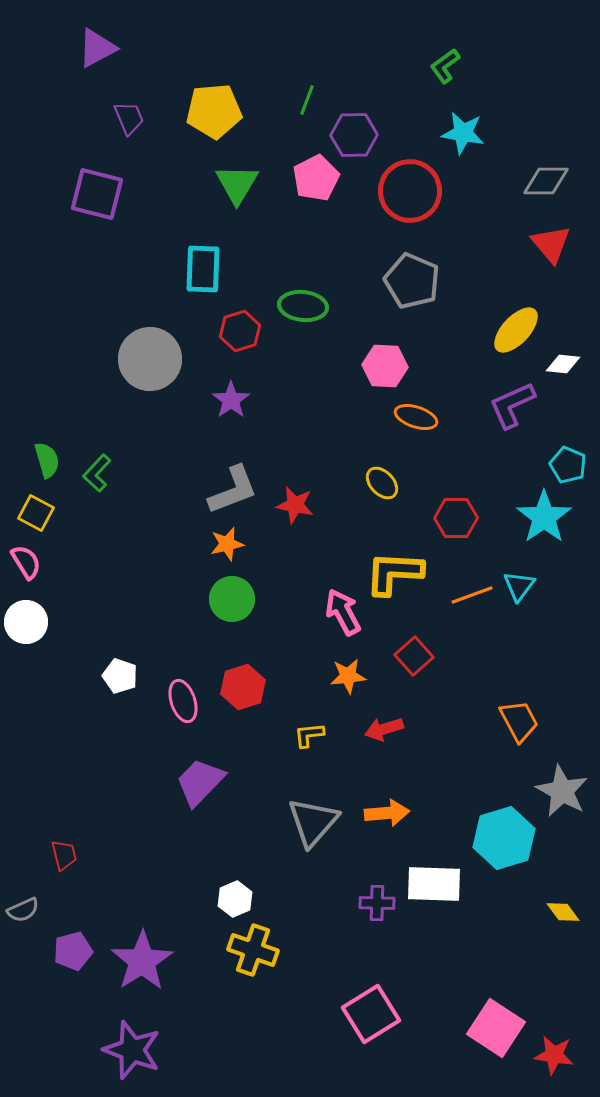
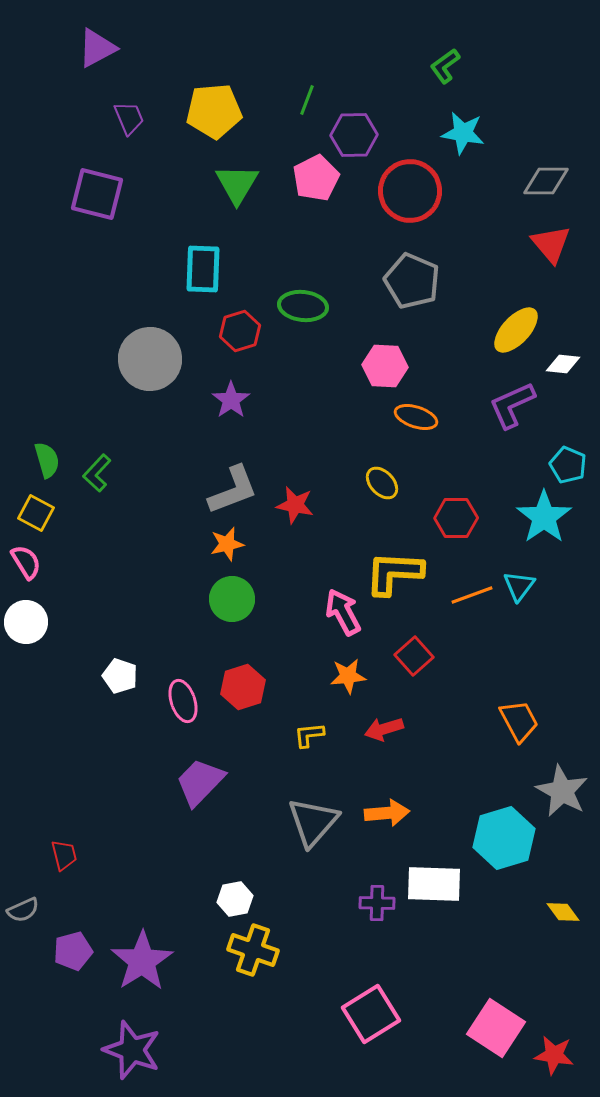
white hexagon at (235, 899): rotated 12 degrees clockwise
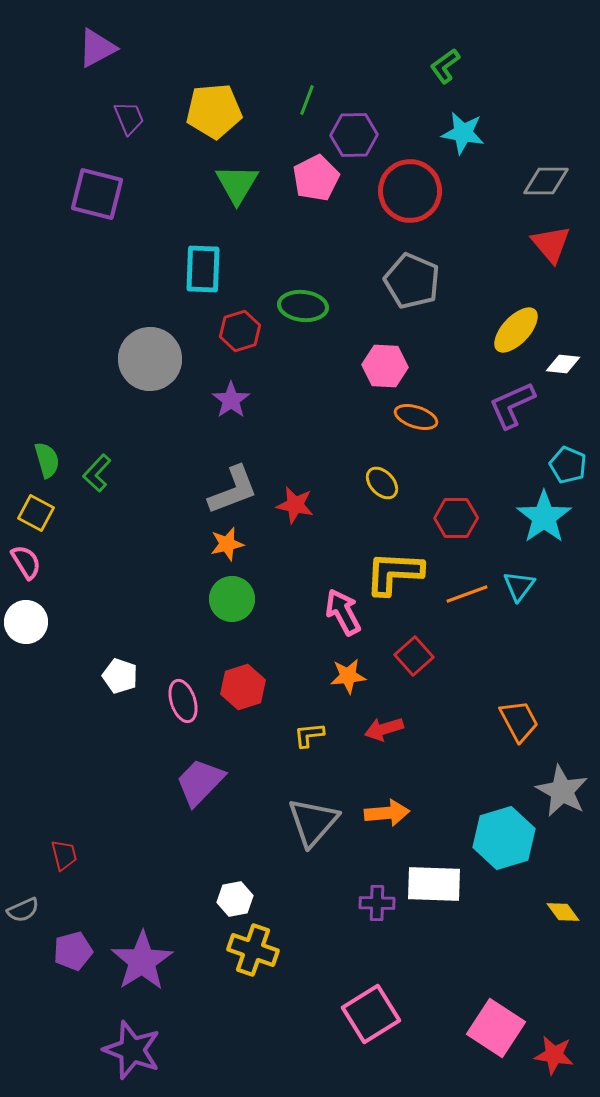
orange line at (472, 595): moved 5 px left, 1 px up
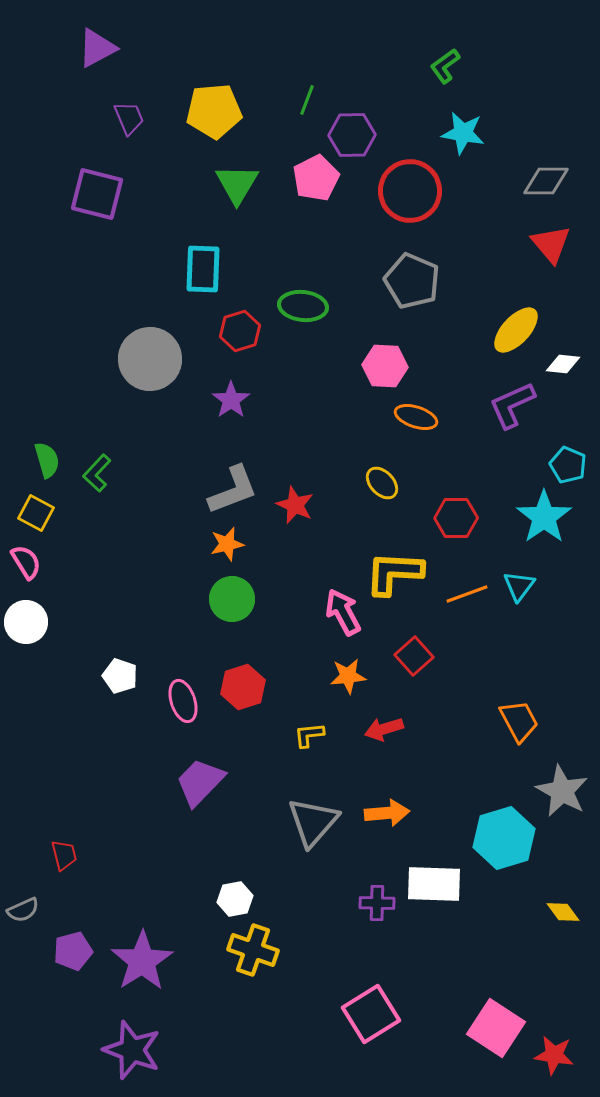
purple hexagon at (354, 135): moved 2 px left
red star at (295, 505): rotated 12 degrees clockwise
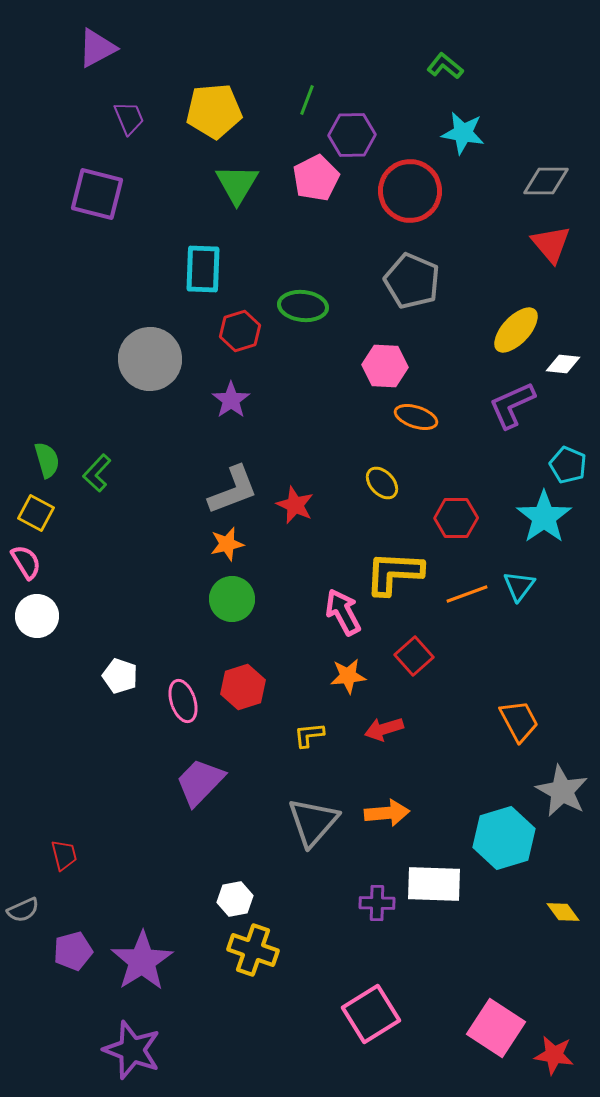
green L-shape at (445, 66): rotated 75 degrees clockwise
white circle at (26, 622): moved 11 px right, 6 px up
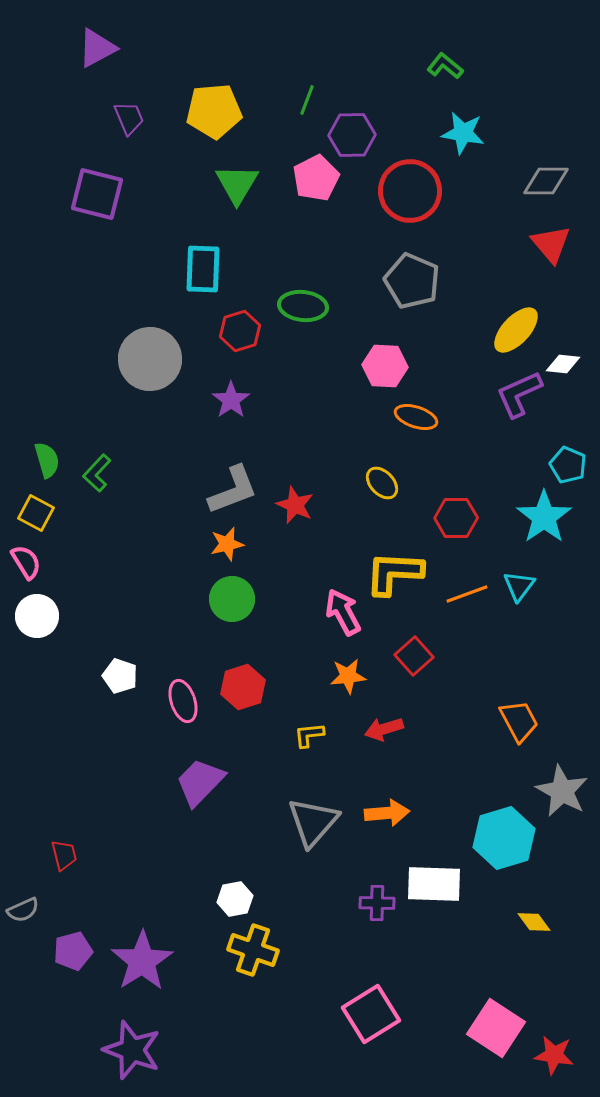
purple L-shape at (512, 405): moved 7 px right, 11 px up
yellow diamond at (563, 912): moved 29 px left, 10 px down
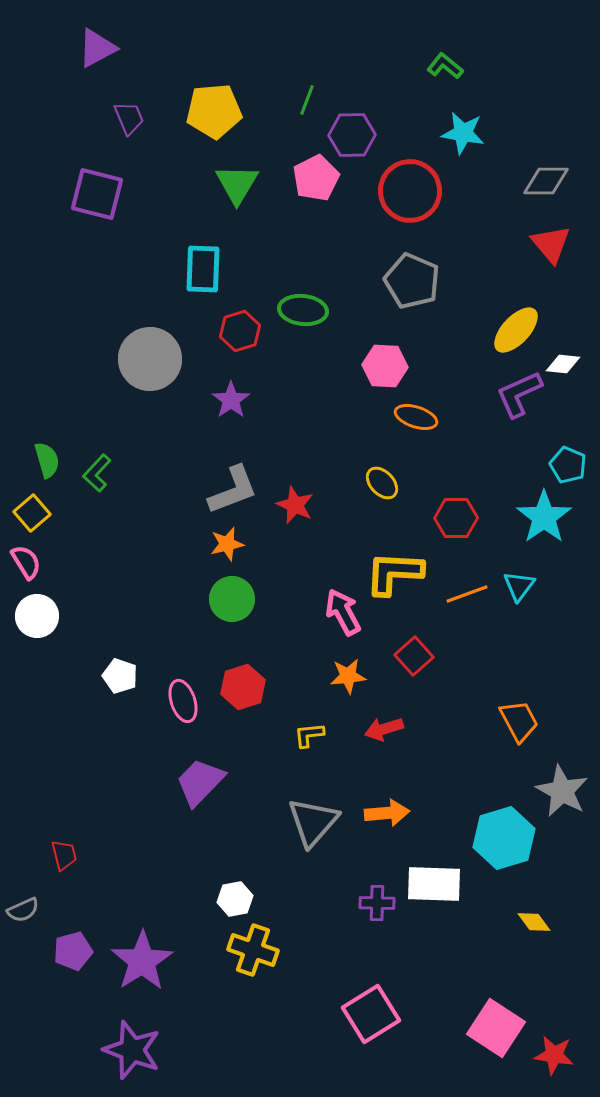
green ellipse at (303, 306): moved 4 px down
yellow square at (36, 513): moved 4 px left; rotated 21 degrees clockwise
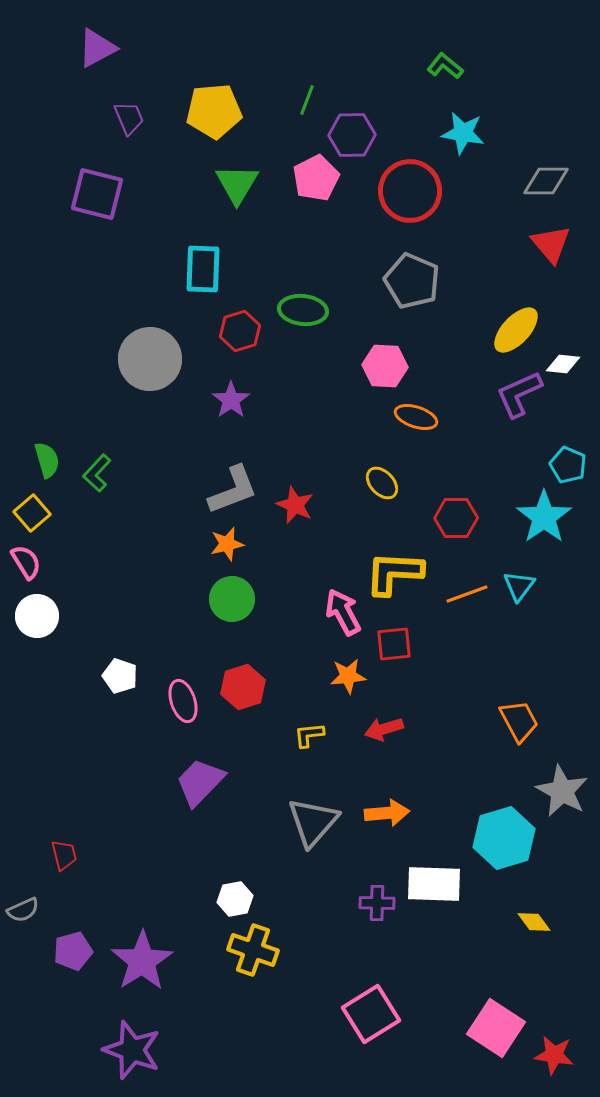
red square at (414, 656): moved 20 px left, 12 px up; rotated 36 degrees clockwise
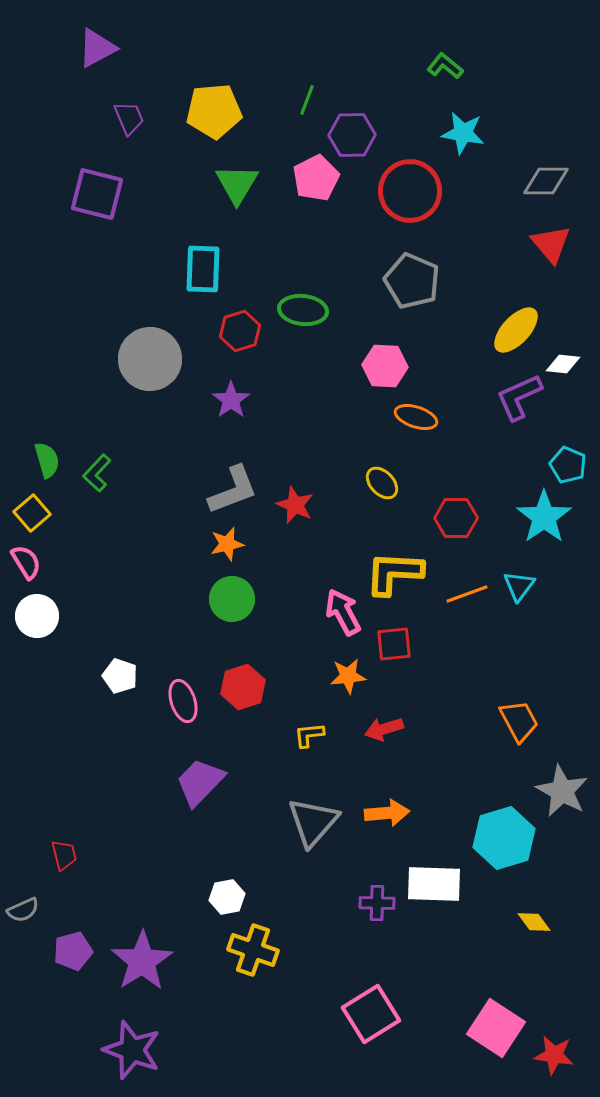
purple L-shape at (519, 394): moved 3 px down
white hexagon at (235, 899): moved 8 px left, 2 px up
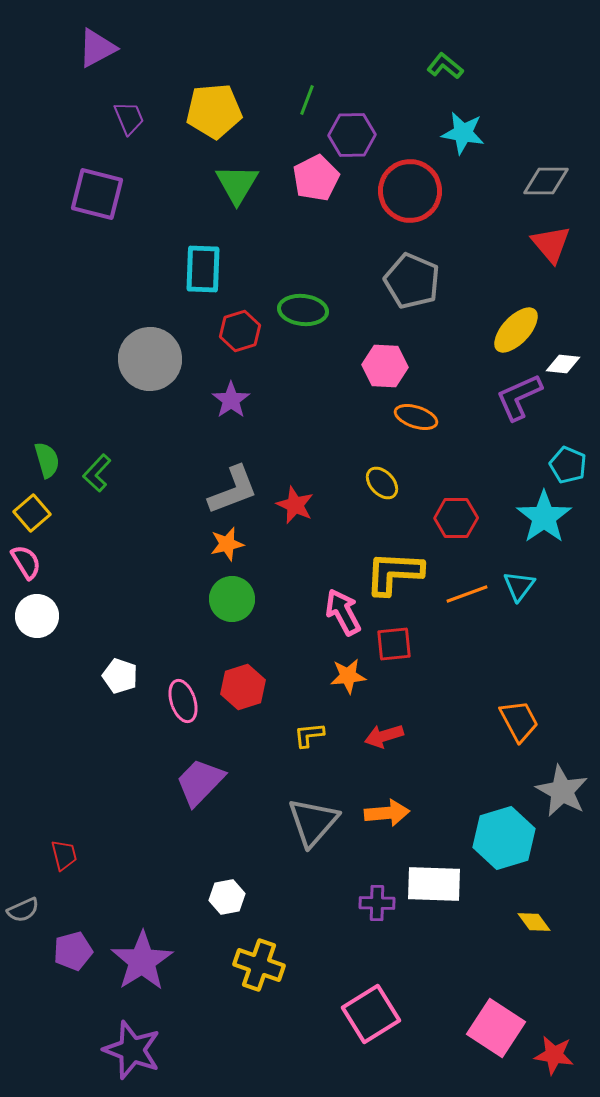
red arrow at (384, 729): moved 7 px down
yellow cross at (253, 950): moved 6 px right, 15 px down
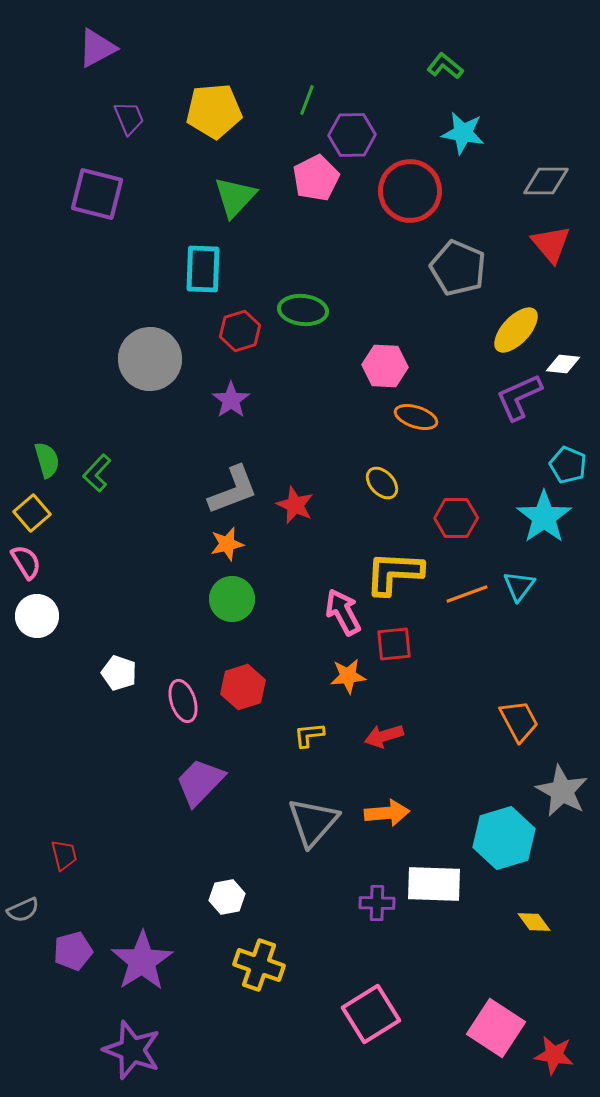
green triangle at (237, 184): moved 2 px left, 13 px down; rotated 12 degrees clockwise
gray pentagon at (412, 281): moved 46 px right, 13 px up
white pentagon at (120, 676): moved 1 px left, 3 px up
